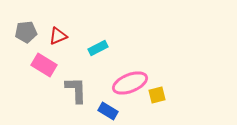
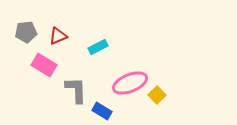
cyan rectangle: moved 1 px up
yellow square: rotated 30 degrees counterclockwise
blue rectangle: moved 6 px left
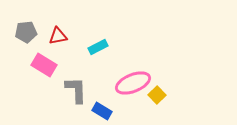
red triangle: rotated 12 degrees clockwise
pink ellipse: moved 3 px right
